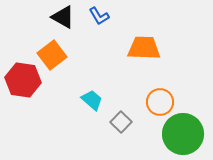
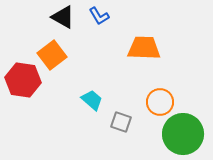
gray square: rotated 25 degrees counterclockwise
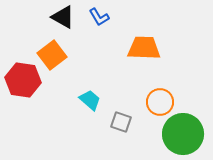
blue L-shape: moved 1 px down
cyan trapezoid: moved 2 px left
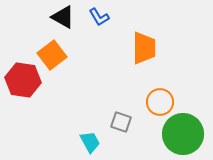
orange trapezoid: rotated 88 degrees clockwise
cyan trapezoid: moved 42 px down; rotated 20 degrees clockwise
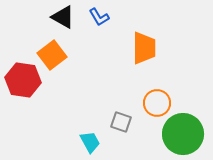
orange circle: moved 3 px left, 1 px down
